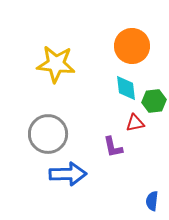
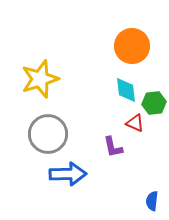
yellow star: moved 16 px left, 15 px down; rotated 24 degrees counterclockwise
cyan diamond: moved 2 px down
green hexagon: moved 2 px down
red triangle: rotated 36 degrees clockwise
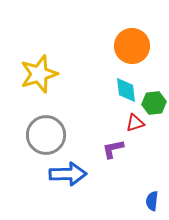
yellow star: moved 1 px left, 5 px up
red triangle: rotated 42 degrees counterclockwise
gray circle: moved 2 px left, 1 px down
purple L-shape: moved 2 px down; rotated 90 degrees clockwise
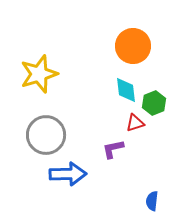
orange circle: moved 1 px right
green hexagon: rotated 15 degrees counterclockwise
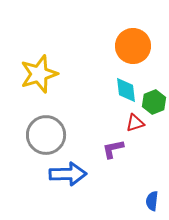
green hexagon: moved 1 px up
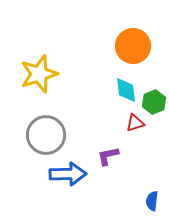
purple L-shape: moved 5 px left, 7 px down
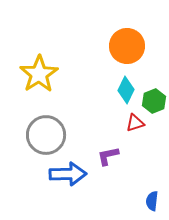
orange circle: moved 6 px left
yellow star: rotated 15 degrees counterclockwise
cyan diamond: rotated 32 degrees clockwise
green hexagon: moved 1 px up
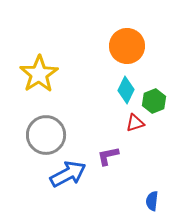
blue arrow: rotated 27 degrees counterclockwise
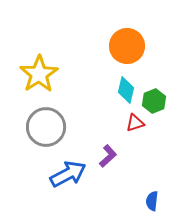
cyan diamond: rotated 12 degrees counterclockwise
gray circle: moved 8 px up
purple L-shape: rotated 150 degrees clockwise
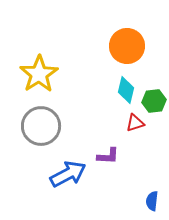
green hexagon: rotated 15 degrees clockwise
gray circle: moved 5 px left, 1 px up
purple L-shape: rotated 45 degrees clockwise
